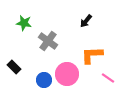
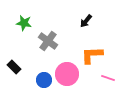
pink line: rotated 16 degrees counterclockwise
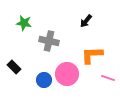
gray cross: moved 1 px right; rotated 24 degrees counterclockwise
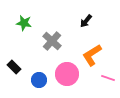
gray cross: moved 3 px right; rotated 30 degrees clockwise
orange L-shape: rotated 30 degrees counterclockwise
blue circle: moved 5 px left
